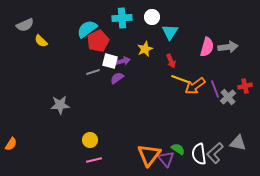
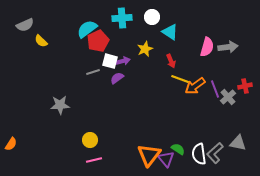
cyan triangle: rotated 30 degrees counterclockwise
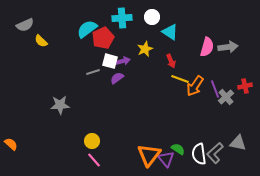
red pentagon: moved 5 px right, 3 px up
orange arrow: rotated 20 degrees counterclockwise
gray cross: moved 2 px left
yellow circle: moved 2 px right, 1 px down
orange semicircle: rotated 80 degrees counterclockwise
pink line: rotated 63 degrees clockwise
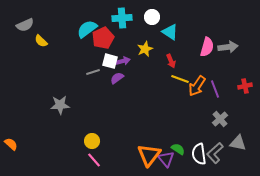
orange arrow: moved 2 px right
gray cross: moved 6 px left, 22 px down
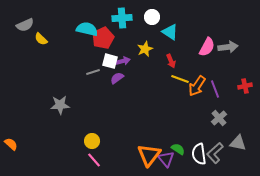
cyan semicircle: rotated 50 degrees clockwise
yellow semicircle: moved 2 px up
pink semicircle: rotated 12 degrees clockwise
gray cross: moved 1 px left, 1 px up
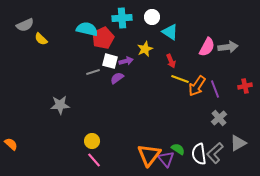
purple arrow: moved 3 px right
gray triangle: rotated 42 degrees counterclockwise
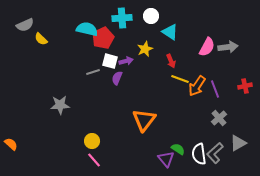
white circle: moved 1 px left, 1 px up
purple semicircle: rotated 32 degrees counterclockwise
orange triangle: moved 5 px left, 35 px up
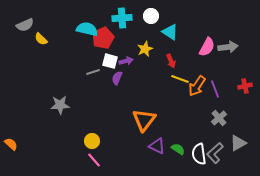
purple triangle: moved 9 px left, 13 px up; rotated 24 degrees counterclockwise
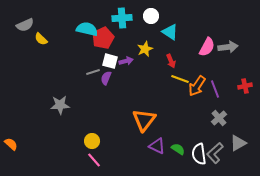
purple semicircle: moved 11 px left
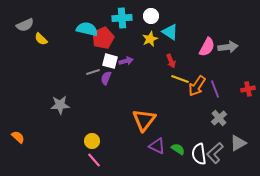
yellow star: moved 5 px right, 10 px up
red cross: moved 3 px right, 3 px down
orange semicircle: moved 7 px right, 7 px up
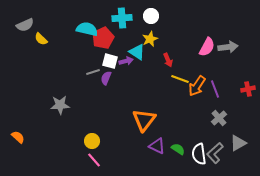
cyan triangle: moved 33 px left, 20 px down
red arrow: moved 3 px left, 1 px up
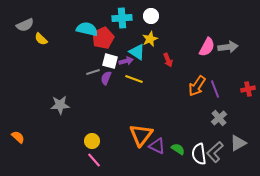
yellow line: moved 46 px left
orange triangle: moved 3 px left, 15 px down
gray L-shape: moved 1 px up
